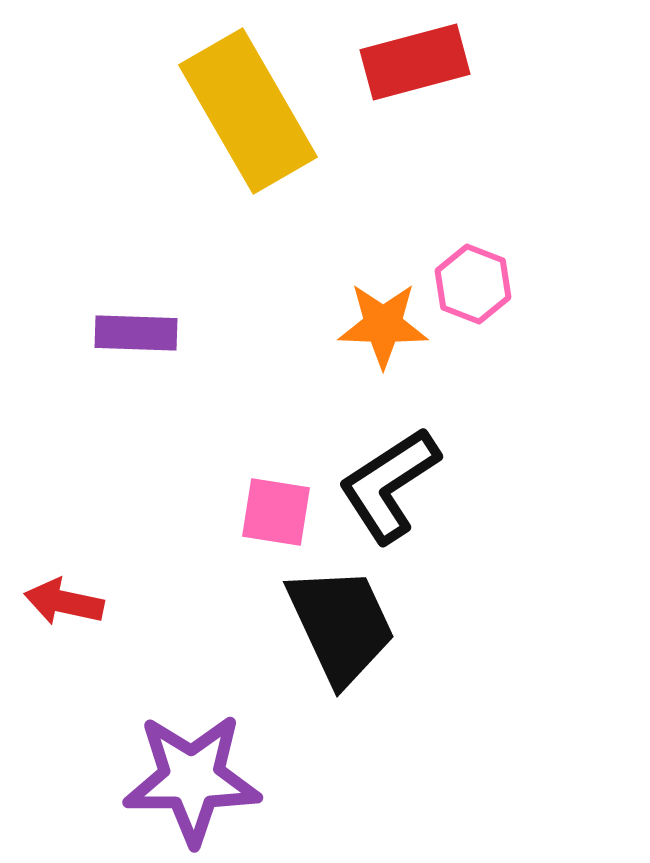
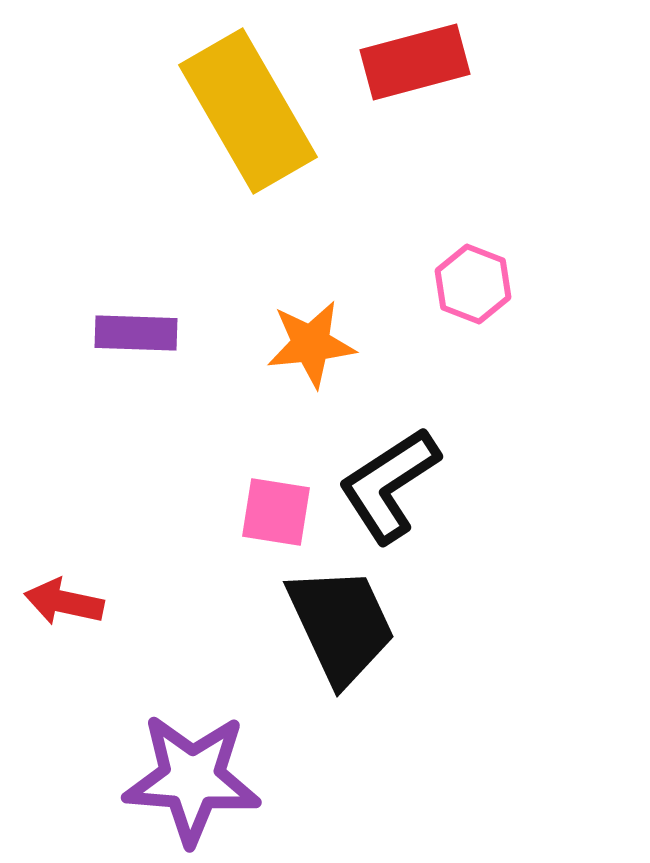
orange star: moved 72 px left, 19 px down; rotated 8 degrees counterclockwise
purple star: rotated 4 degrees clockwise
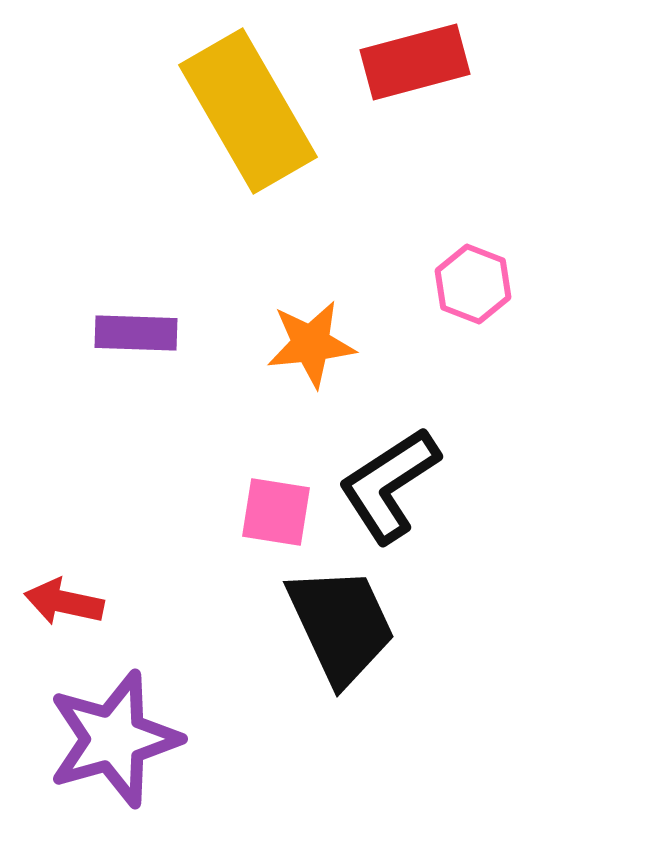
purple star: moved 78 px left, 40 px up; rotated 20 degrees counterclockwise
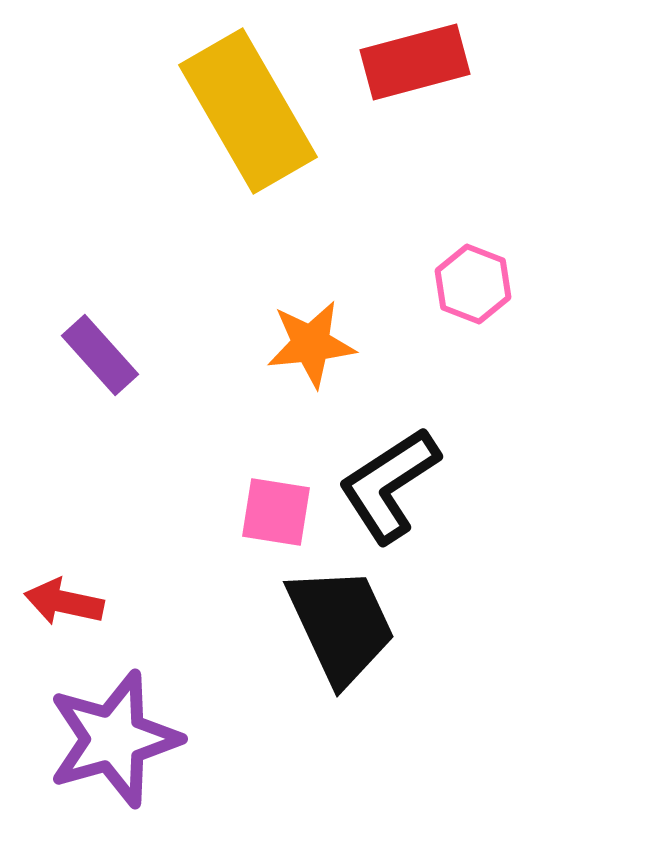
purple rectangle: moved 36 px left, 22 px down; rotated 46 degrees clockwise
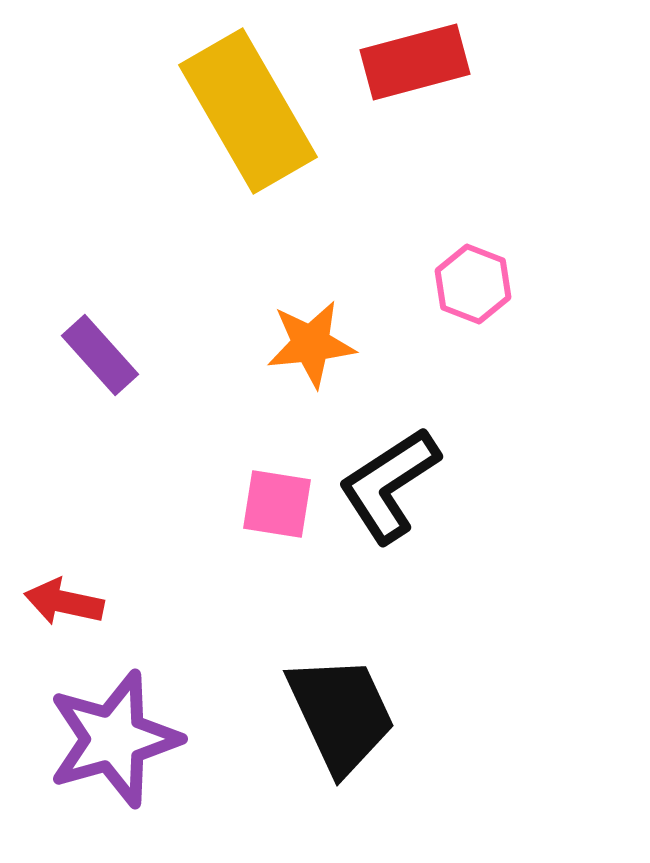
pink square: moved 1 px right, 8 px up
black trapezoid: moved 89 px down
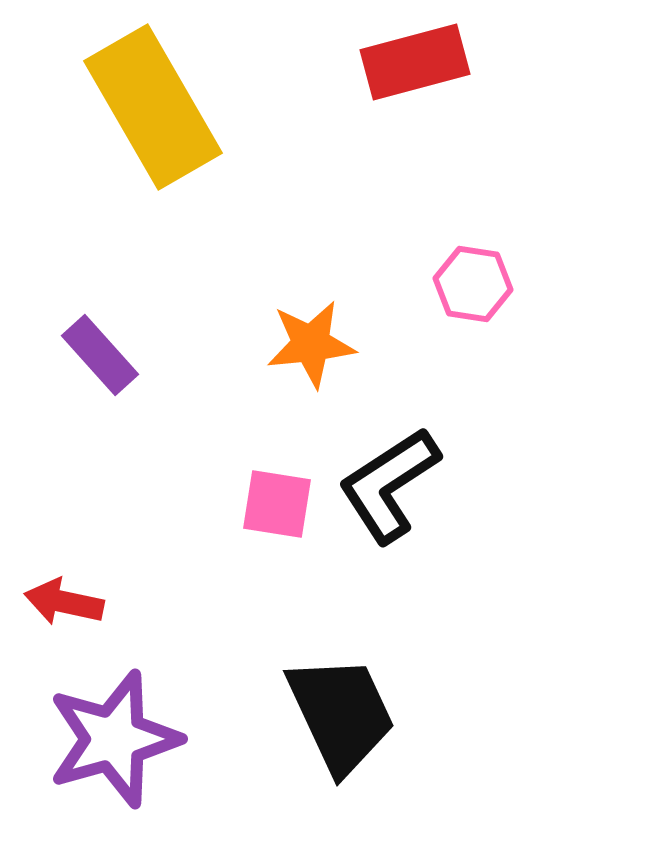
yellow rectangle: moved 95 px left, 4 px up
pink hexagon: rotated 12 degrees counterclockwise
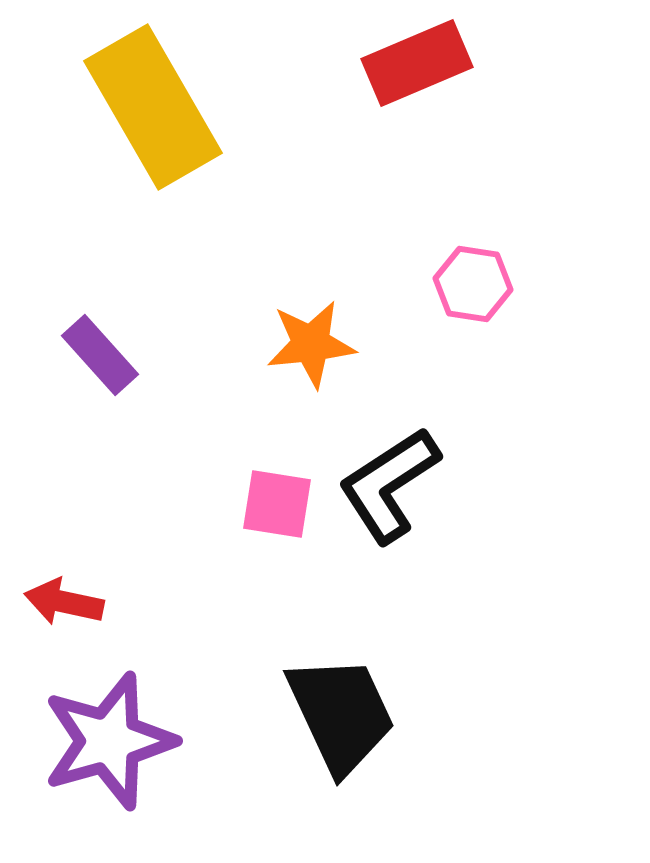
red rectangle: moved 2 px right, 1 px down; rotated 8 degrees counterclockwise
purple star: moved 5 px left, 2 px down
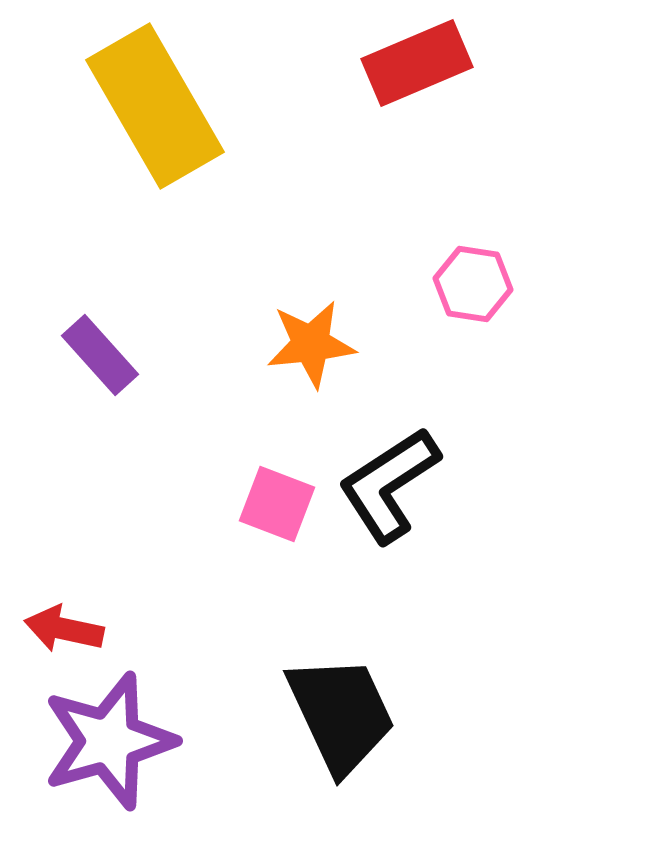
yellow rectangle: moved 2 px right, 1 px up
pink square: rotated 12 degrees clockwise
red arrow: moved 27 px down
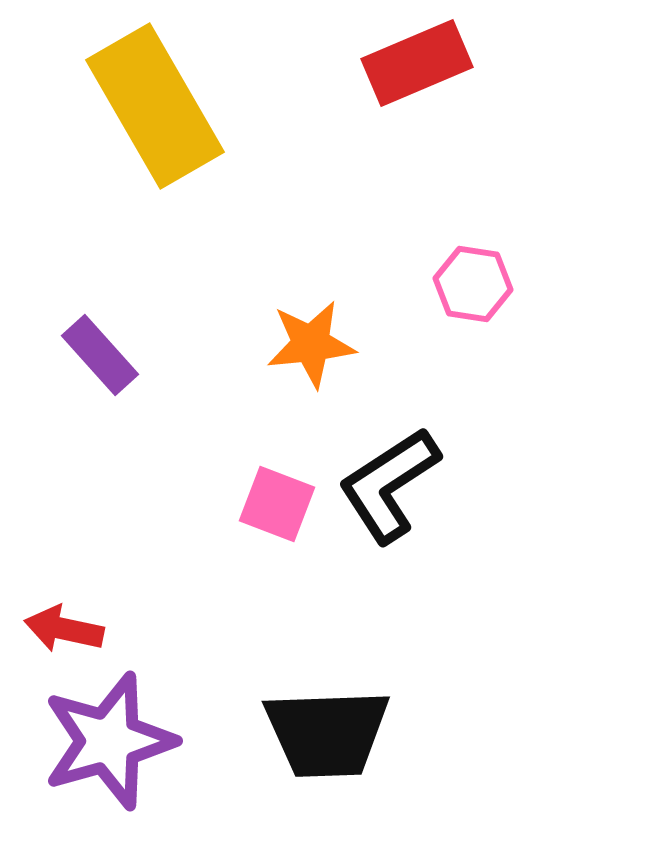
black trapezoid: moved 14 px left, 19 px down; rotated 113 degrees clockwise
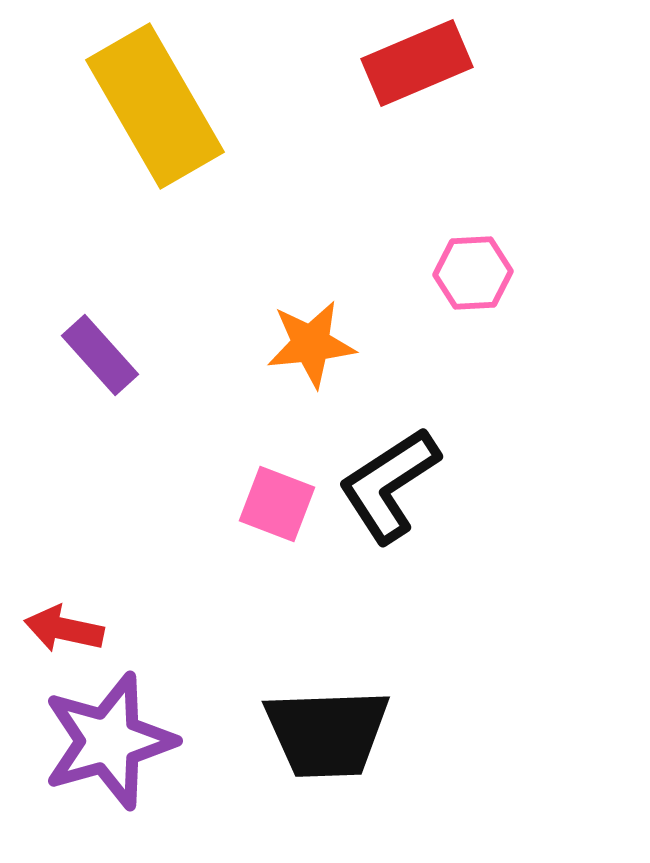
pink hexagon: moved 11 px up; rotated 12 degrees counterclockwise
